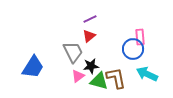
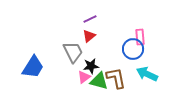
pink triangle: moved 6 px right, 1 px down
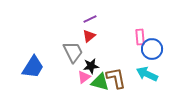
blue circle: moved 19 px right
green triangle: moved 1 px right, 1 px down
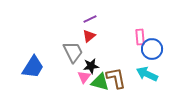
pink triangle: rotated 16 degrees counterclockwise
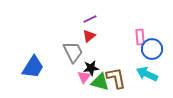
black star: moved 2 px down
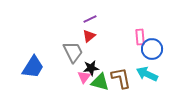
brown L-shape: moved 5 px right
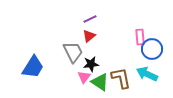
black star: moved 4 px up
green triangle: rotated 18 degrees clockwise
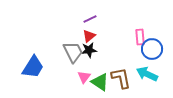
black star: moved 2 px left, 14 px up
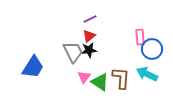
brown L-shape: rotated 15 degrees clockwise
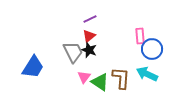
pink rectangle: moved 1 px up
black star: rotated 28 degrees clockwise
